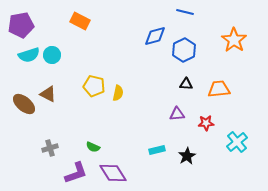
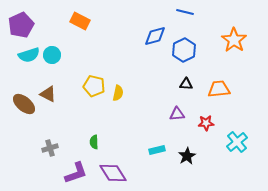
purple pentagon: rotated 15 degrees counterclockwise
green semicircle: moved 1 px right, 5 px up; rotated 64 degrees clockwise
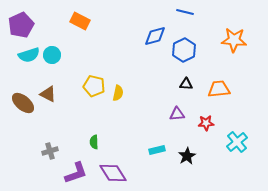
orange star: rotated 30 degrees counterclockwise
brown ellipse: moved 1 px left, 1 px up
gray cross: moved 3 px down
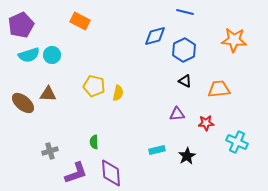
black triangle: moved 1 px left, 3 px up; rotated 24 degrees clockwise
brown triangle: rotated 24 degrees counterclockwise
cyan cross: rotated 25 degrees counterclockwise
purple diamond: moved 2 px left; rotated 28 degrees clockwise
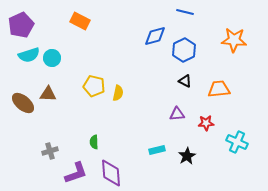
cyan circle: moved 3 px down
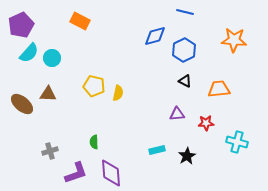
cyan semicircle: moved 2 px up; rotated 30 degrees counterclockwise
brown ellipse: moved 1 px left, 1 px down
cyan cross: rotated 10 degrees counterclockwise
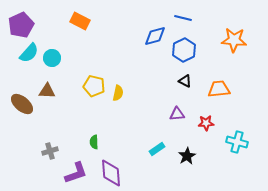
blue line: moved 2 px left, 6 px down
brown triangle: moved 1 px left, 3 px up
cyan rectangle: moved 1 px up; rotated 21 degrees counterclockwise
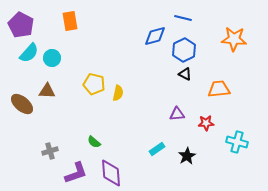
orange rectangle: moved 10 px left; rotated 54 degrees clockwise
purple pentagon: rotated 20 degrees counterclockwise
orange star: moved 1 px up
black triangle: moved 7 px up
yellow pentagon: moved 2 px up
green semicircle: rotated 48 degrees counterclockwise
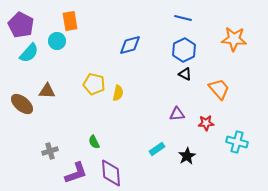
blue diamond: moved 25 px left, 9 px down
cyan circle: moved 5 px right, 17 px up
orange trapezoid: rotated 55 degrees clockwise
green semicircle: rotated 24 degrees clockwise
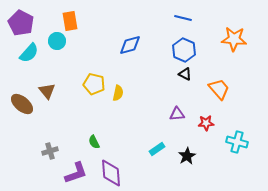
purple pentagon: moved 2 px up
blue hexagon: rotated 10 degrees counterclockwise
brown triangle: rotated 48 degrees clockwise
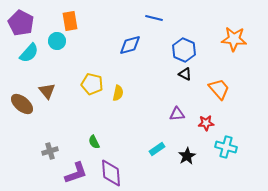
blue line: moved 29 px left
yellow pentagon: moved 2 px left
cyan cross: moved 11 px left, 5 px down
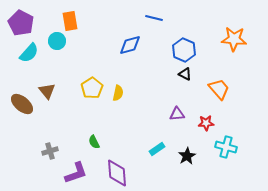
yellow pentagon: moved 4 px down; rotated 25 degrees clockwise
purple diamond: moved 6 px right
